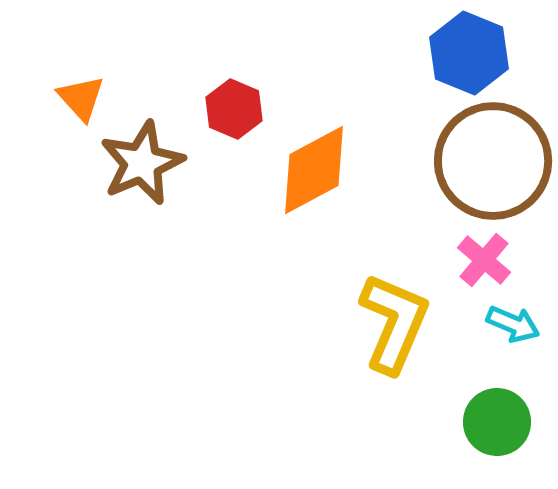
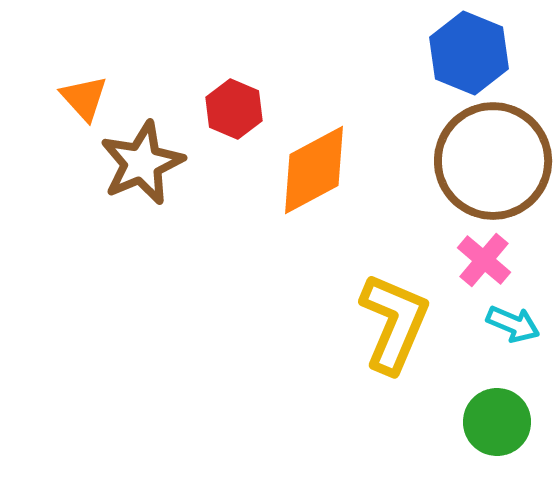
orange triangle: moved 3 px right
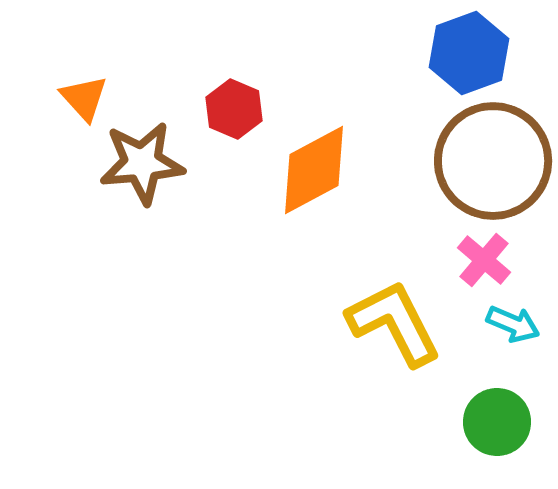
blue hexagon: rotated 18 degrees clockwise
brown star: rotated 18 degrees clockwise
yellow L-shape: rotated 50 degrees counterclockwise
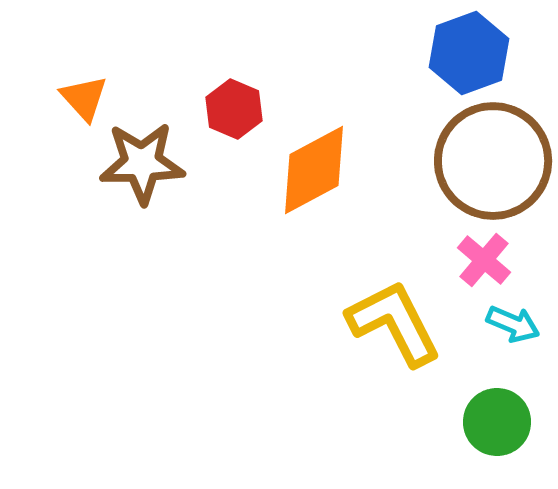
brown star: rotated 4 degrees clockwise
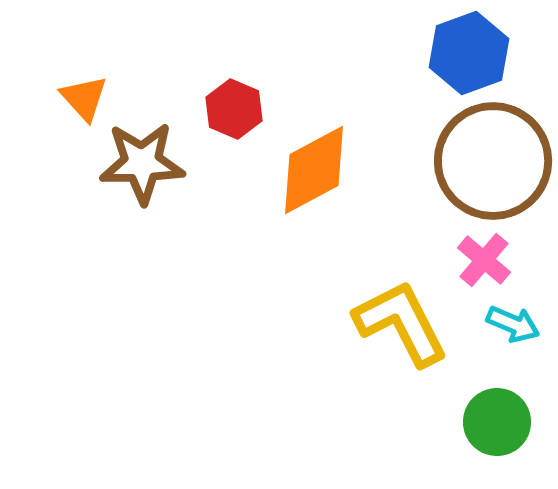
yellow L-shape: moved 7 px right
